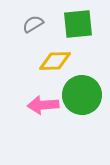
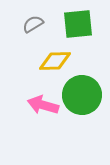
pink arrow: rotated 20 degrees clockwise
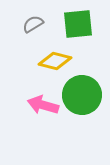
yellow diamond: rotated 16 degrees clockwise
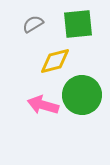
yellow diamond: rotated 28 degrees counterclockwise
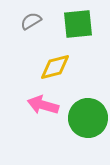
gray semicircle: moved 2 px left, 3 px up
yellow diamond: moved 6 px down
green circle: moved 6 px right, 23 px down
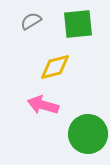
green circle: moved 16 px down
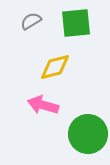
green square: moved 2 px left, 1 px up
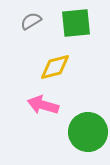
green circle: moved 2 px up
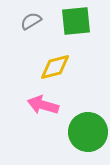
green square: moved 2 px up
